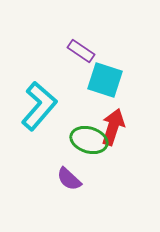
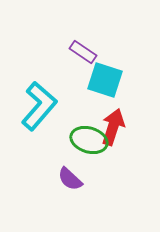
purple rectangle: moved 2 px right, 1 px down
purple semicircle: moved 1 px right
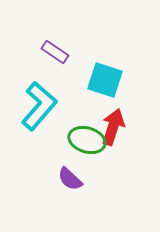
purple rectangle: moved 28 px left
green ellipse: moved 2 px left
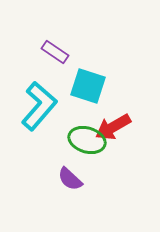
cyan square: moved 17 px left, 6 px down
red arrow: rotated 138 degrees counterclockwise
